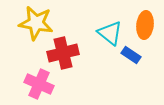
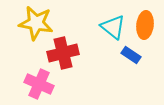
cyan triangle: moved 3 px right, 6 px up
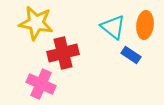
pink cross: moved 2 px right
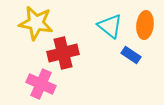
cyan triangle: moved 3 px left, 1 px up
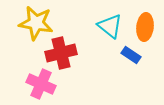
orange ellipse: moved 2 px down
red cross: moved 2 px left
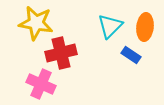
cyan triangle: rotated 36 degrees clockwise
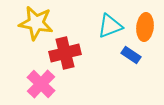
cyan triangle: rotated 24 degrees clockwise
red cross: moved 4 px right
pink cross: rotated 20 degrees clockwise
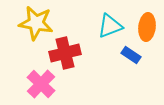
orange ellipse: moved 2 px right
